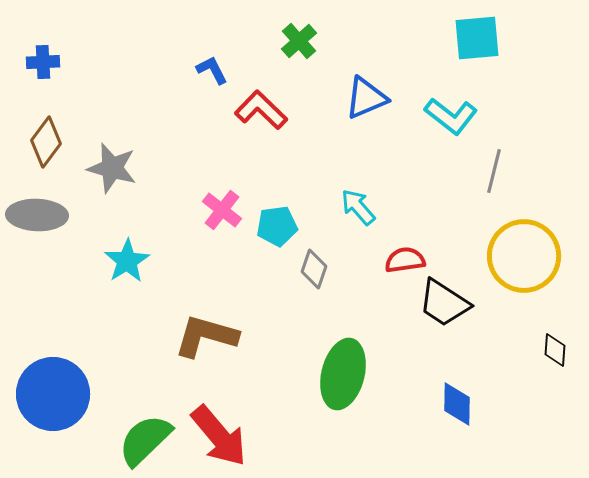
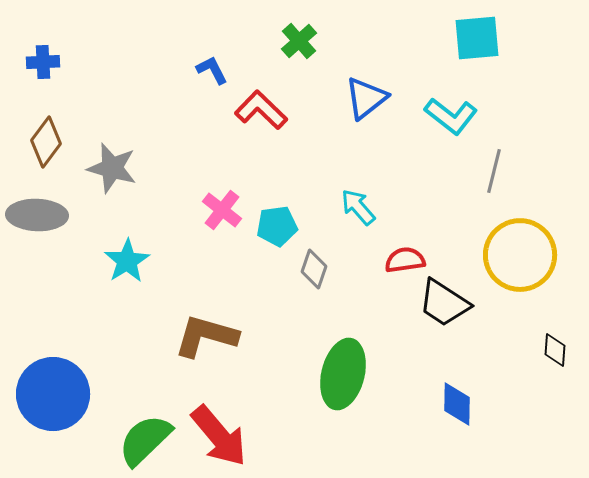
blue triangle: rotated 15 degrees counterclockwise
yellow circle: moved 4 px left, 1 px up
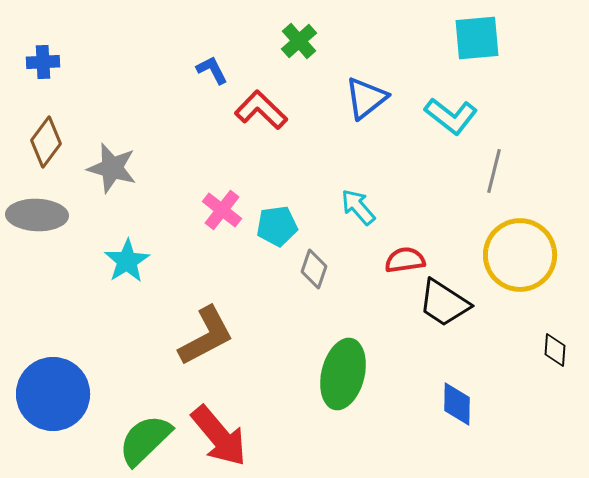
brown L-shape: rotated 136 degrees clockwise
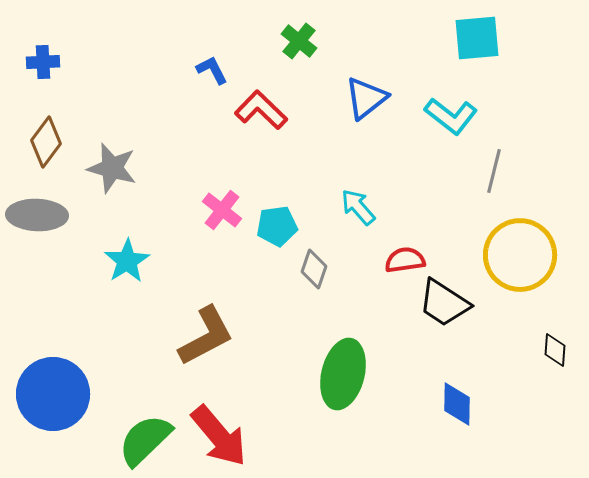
green cross: rotated 9 degrees counterclockwise
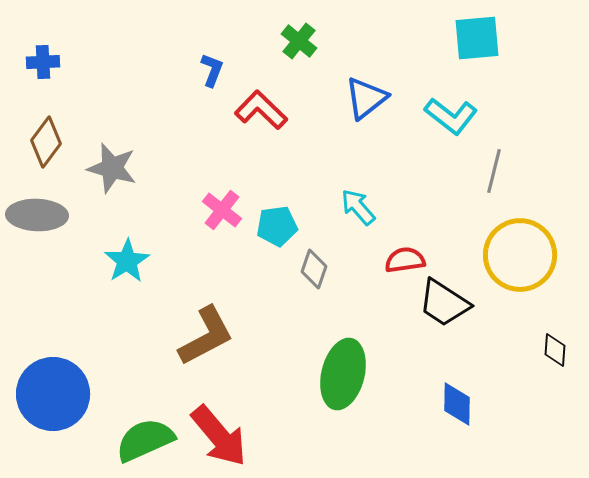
blue L-shape: rotated 48 degrees clockwise
green semicircle: rotated 20 degrees clockwise
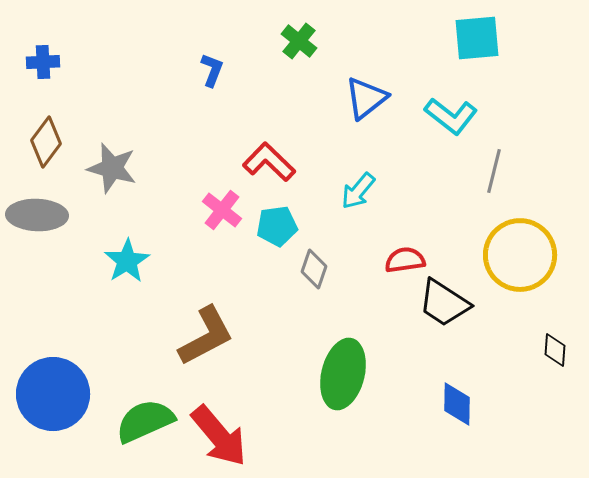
red L-shape: moved 8 px right, 52 px down
cyan arrow: moved 16 px up; rotated 99 degrees counterclockwise
green semicircle: moved 19 px up
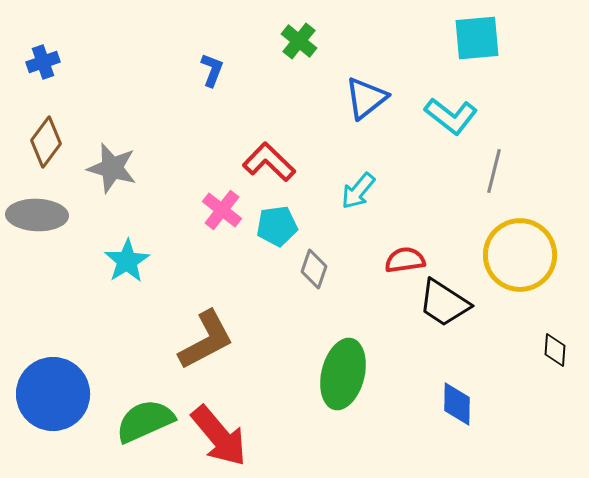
blue cross: rotated 16 degrees counterclockwise
brown L-shape: moved 4 px down
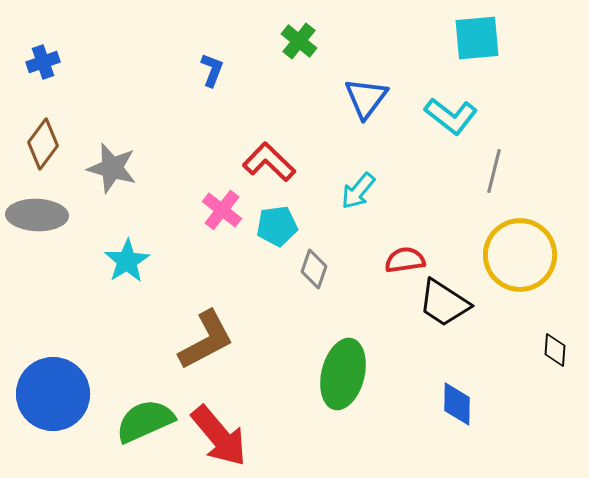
blue triangle: rotated 15 degrees counterclockwise
brown diamond: moved 3 px left, 2 px down
